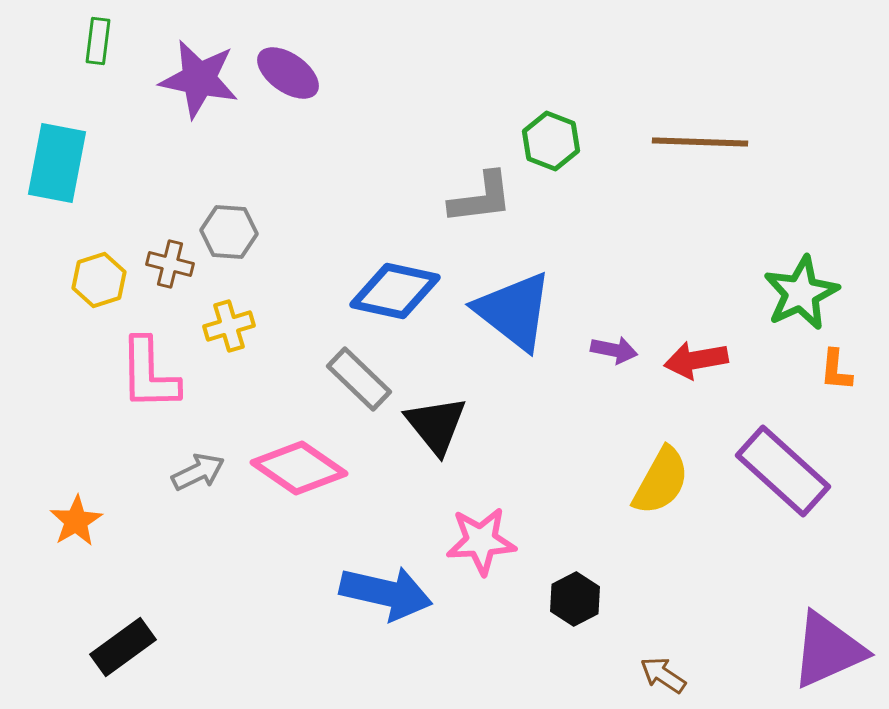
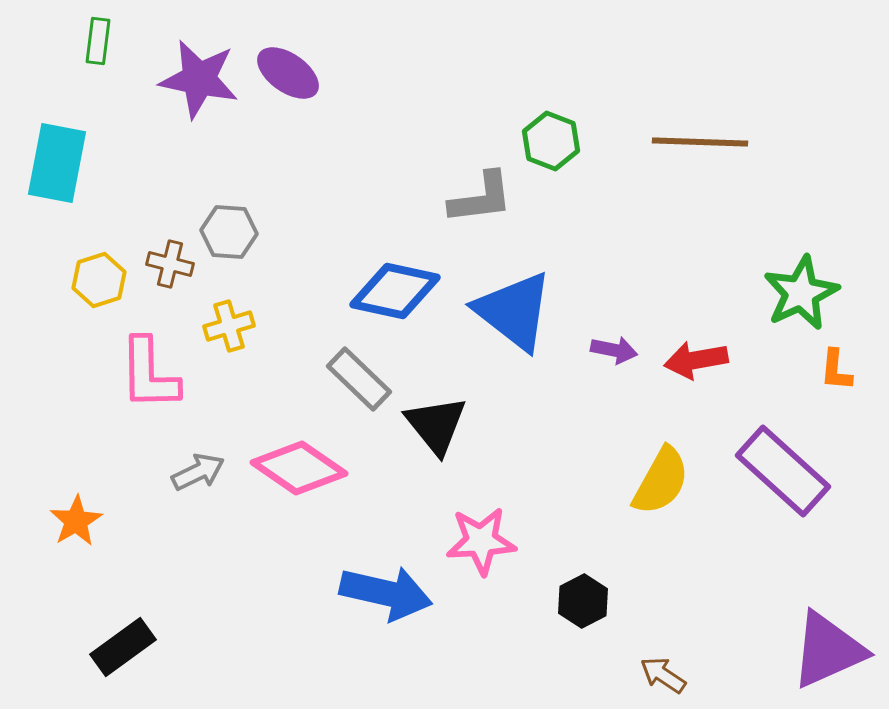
black hexagon: moved 8 px right, 2 px down
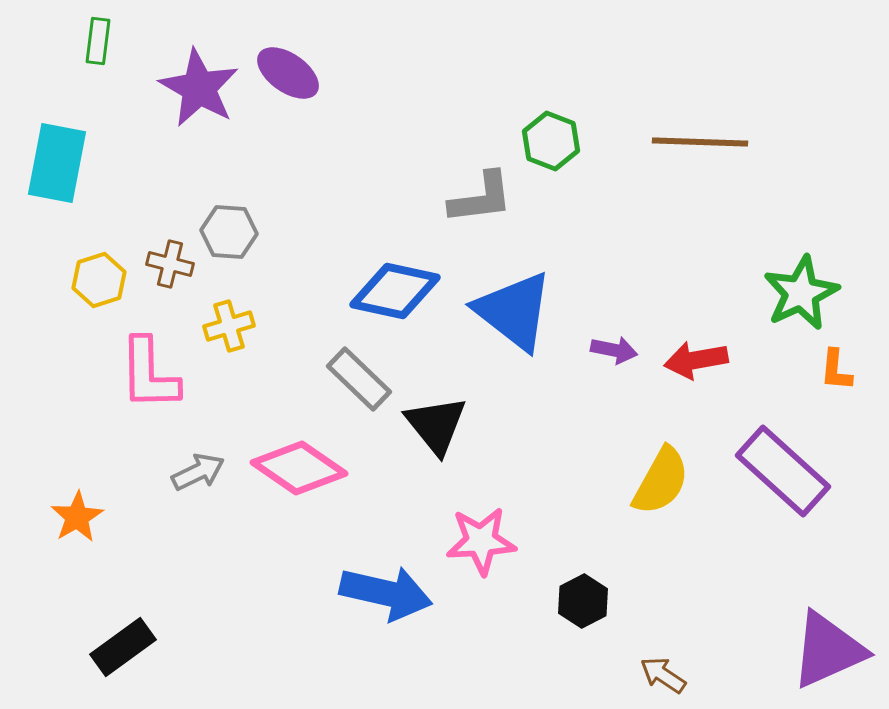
purple star: moved 9 px down; rotated 18 degrees clockwise
orange star: moved 1 px right, 4 px up
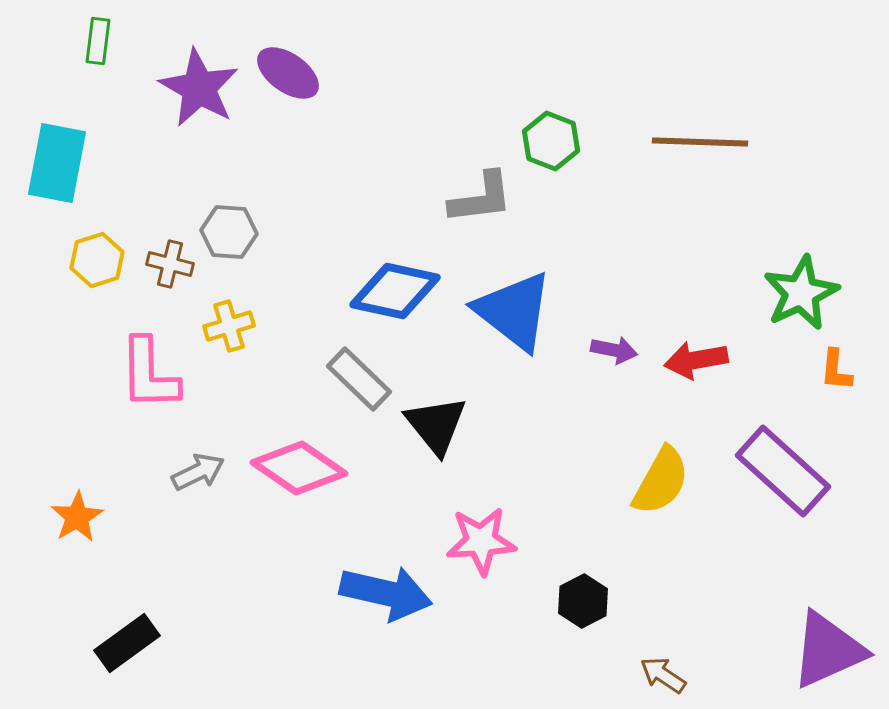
yellow hexagon: moved 2 px left, 20 px up
black rectangle: moved 4 px right, 4 px up
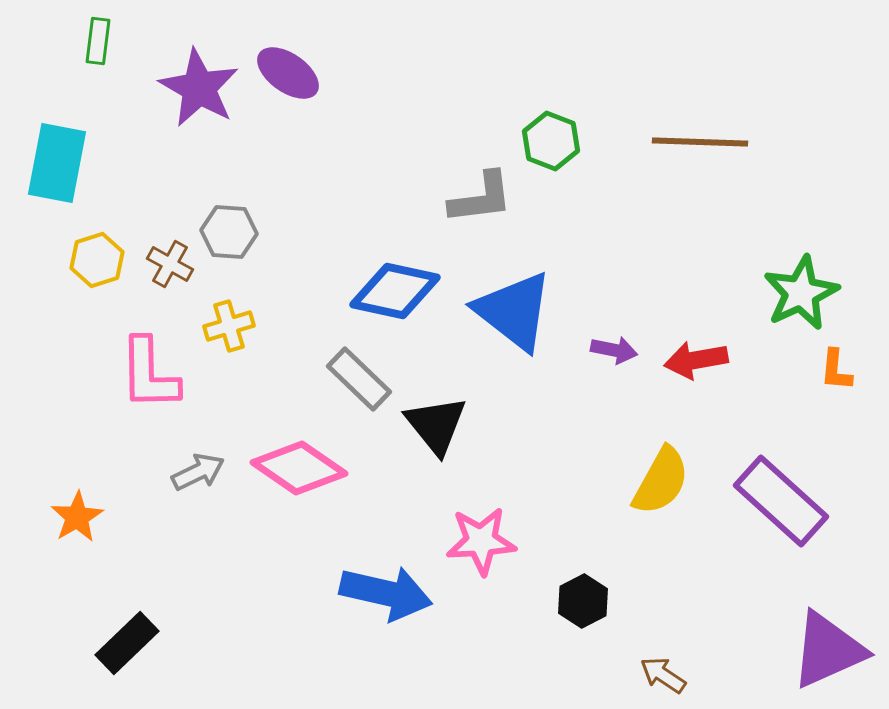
brown cross: rotated 15 degrees clockwise
purple rectangle: moved 2 px left, 30 px down
black rectangle: rotated 8 degrees counterclockwise
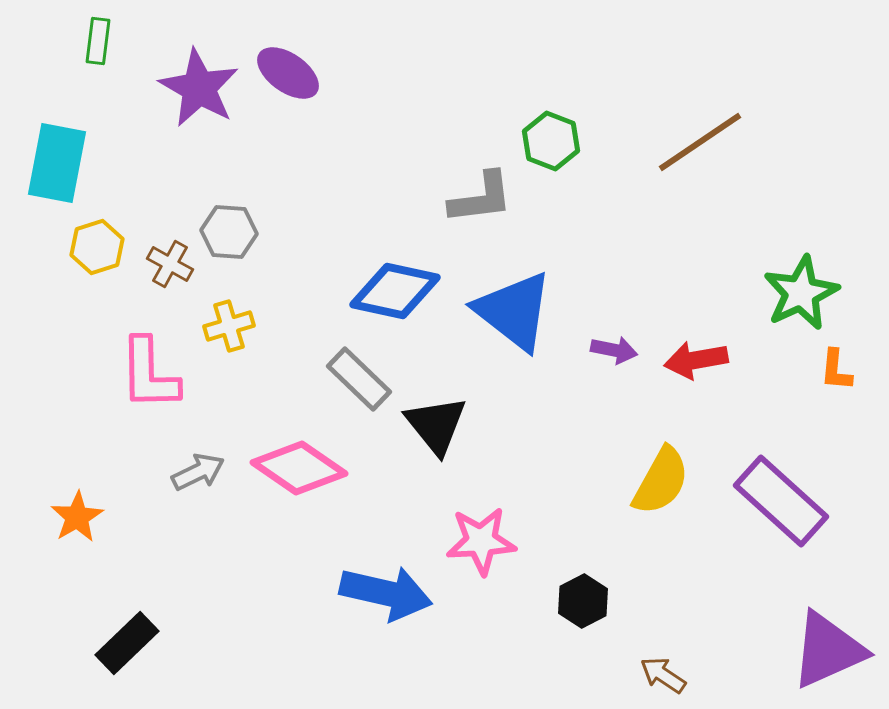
brown line: rotated 36 degrees counterclockwise
yellow hexagon: moved 13 px up
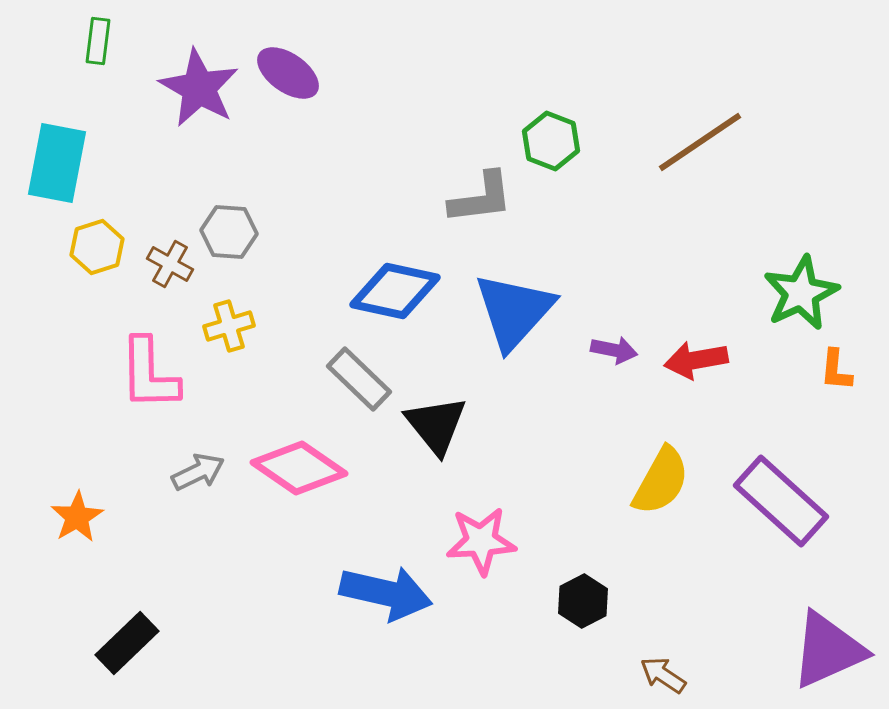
blue triangle: rotated 34 degrees clockwise
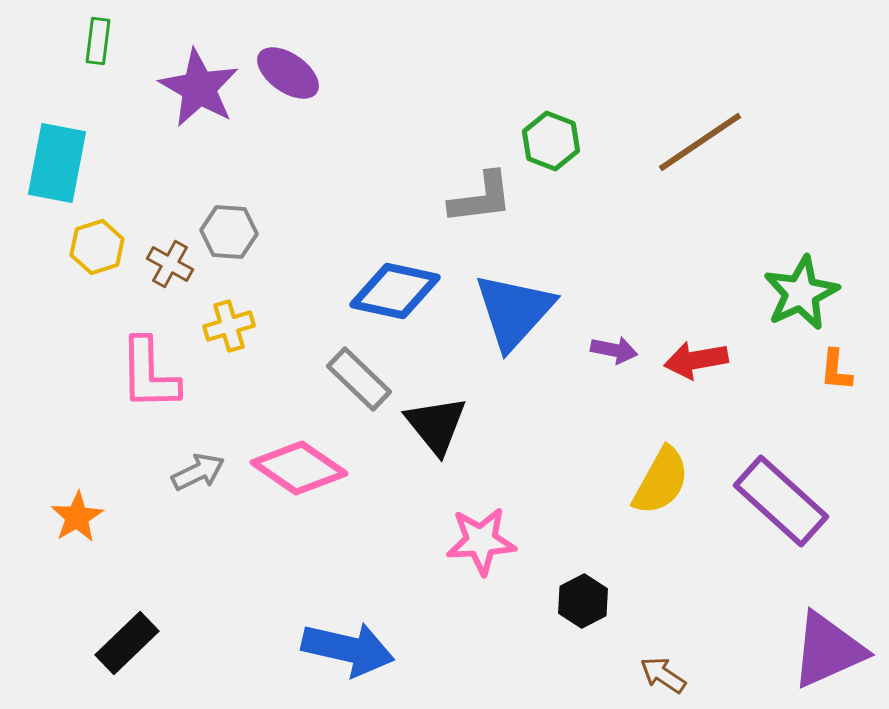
blue arrow: moved 38 px left, 56 px down
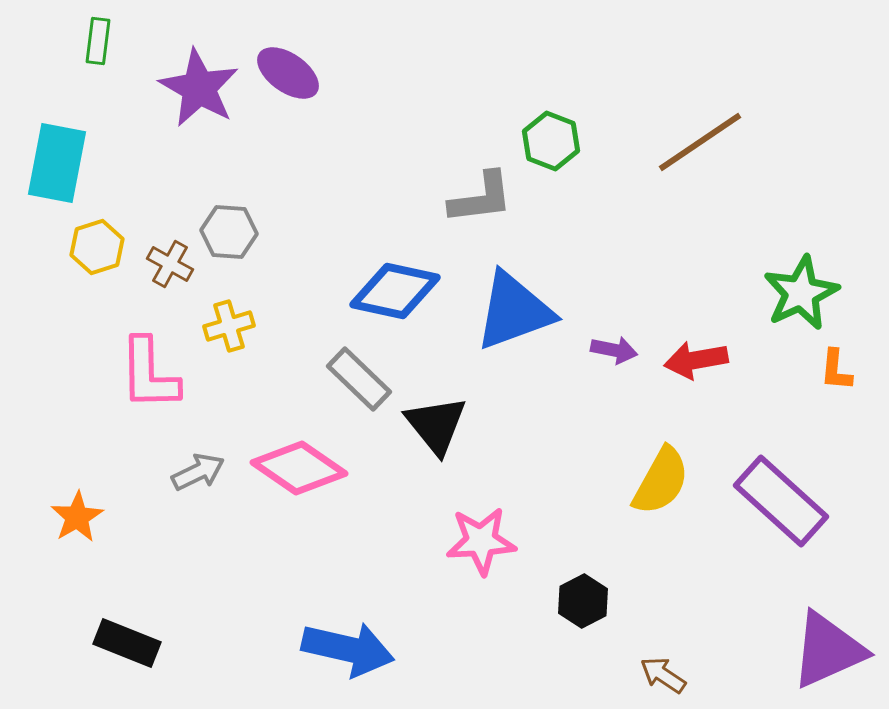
blue triangle: rotated 28 degrees clockwise
black rectangle: rotated 66 degrees clockwise
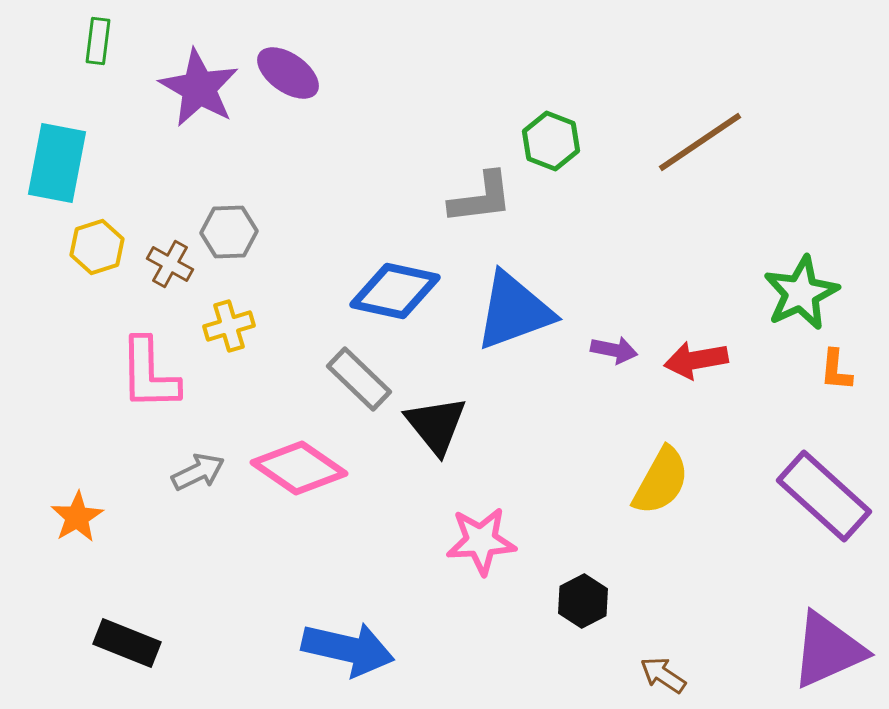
gray hexagon: rotated 6 degrees counterclockwise
purple rectangle: moved 43 px right, 5 px up
